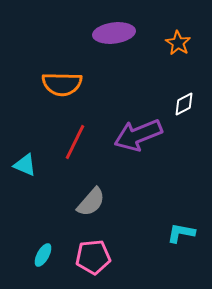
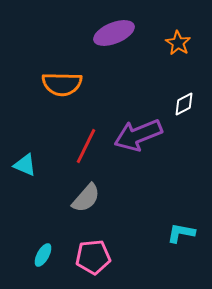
purple ellipse: rotated 15 degrees counterclockwise
red line: moved 11 px right, 4 px down
gray semicircle: moved 5 px left, 4 px up
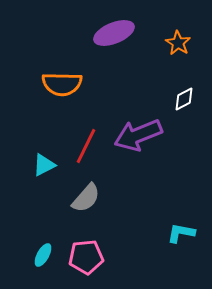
white diamond: moved 5 px up
cyan triangle: moved 19 px right; rotated 50 degrees counterclockwise
pink pentagon: moved 7 px left
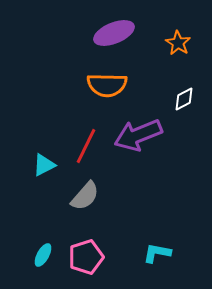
orange semicircle: moved 45 px right, 1 px down
gray semicircle: moved 1 px left, 2 px up
cyan L-shape: moved 24 px left, 20 px down
pink pentagon: rotated 12 degrees counterclockwise
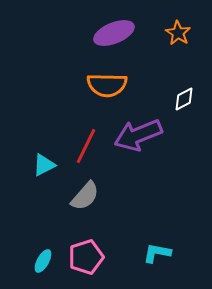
orange star: moved 10 px up
cyan ellipse: moved 6 px down
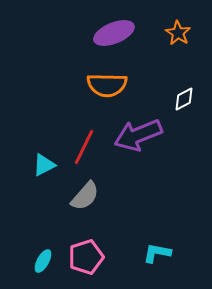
red line: moved 2 px left, 1 px down
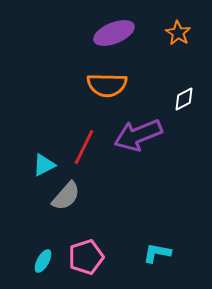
gray semicircle: moved 19 px left
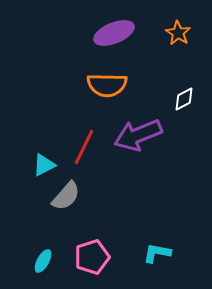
pink pentagon: moved 6 px right
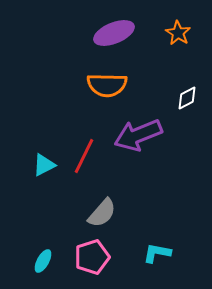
white diamond: moved 3 px right, 1 px up
red line: moved 9 px down
gray semicircle: moved 36 px right, 17 px down
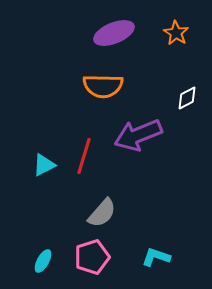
orange star: moved 2 px left
orange semicircle: moved 4 px left, 1 px down
red line: rotated 9 degrees counterclockwise
cyan L-shape: moved 1 px left, 4 px down; rotated 8 degrees clockwise
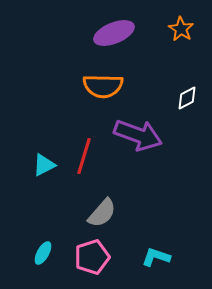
orange star: moved 5 px right, 4 px up
purple arrow: rotated 138 degrees counterclockwise
cyan ellipse: moved 8 px up
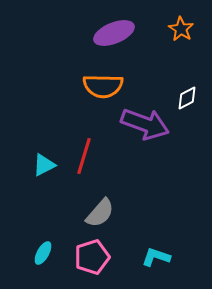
purple arrow: moved 7 px right, 11 px up
gray semicircle: moved 2 px left
